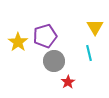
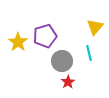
yellow triangle: rotated 12 degrees clockwise
gray circle: moved 8 px right
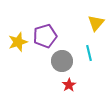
yellow triangle: moved 1 px right, 4 px up
yellow star: rotated 18 degrees clockwise
red star: moved 1 px right, 3 px down
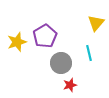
purple pentagon: rotated 15 degrees counterclockwise
yellow star: moved 1 px left
gray circle: moved 1 px left, 2 px down
red star: moved 1 px right; rotated 16 degrees clockwise
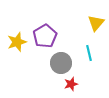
red star: moved 1 px right, 1 px up
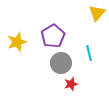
yellow triangle: moved 1 px right, 10 px up
purple pentagon: moved 8 px right
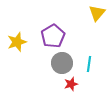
cyan line: moved 11 px down; rotated 21 degrees clockwise
gray circle: moved 1 px right
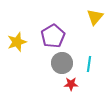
yellow triangle: moved 2 px left, 4 px down
red star: rotated 16 degrees clockwise
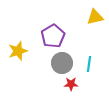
yellow triangle: rotated 36 degrees clockwise
yellow star: moved 1 px right, 9 px down
